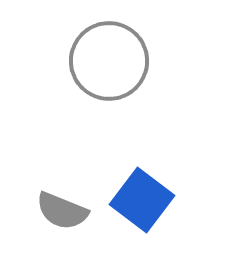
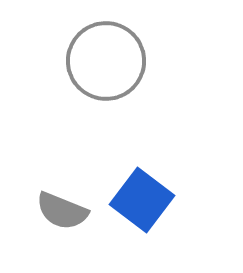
gray circle: moved 3 px left
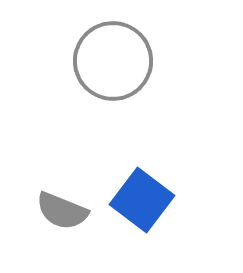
gray circle: moved 7 px right
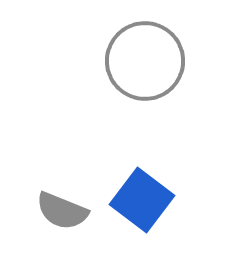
gray circle: moved 32 px right
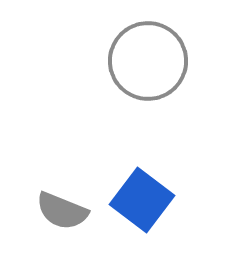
gray circle: moved 3 px right
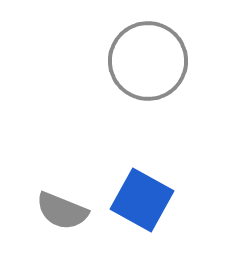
blue square: rotated 8 degrees counterclockwise
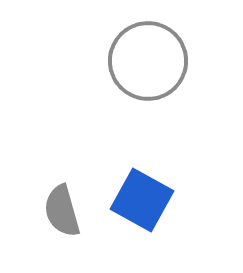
gray semicircle: rotated 52 degrees clockwise
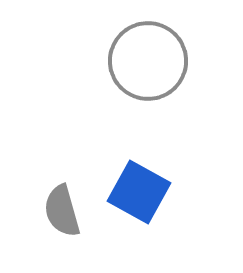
blue square: moved 3 px left, 8 px up
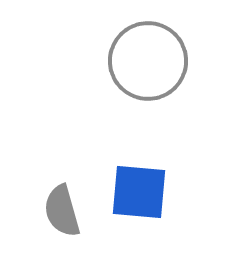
blue square: rotated 24 degrees counterclockwise
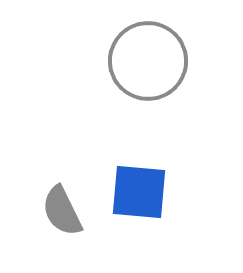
gray semicircle: rotated 10 degrees counterclockwise
